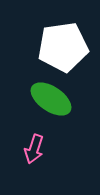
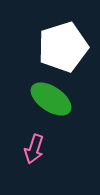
white pentagon: rotated 9 degrees counterclockwise
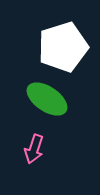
green ellipse: moved 4 px left
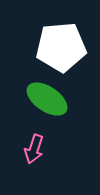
white pentagon: moved 2 px left; rotated 12 degrees clockwise
